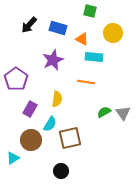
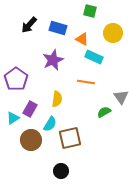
cyan rectangle: rotated 18 degrees clockwise
gray triangle: moved 2 px left, 16 px up
cyan triangle: moved 40 px up
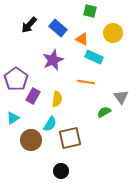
blue rectangle: rotated 24 degrees clockwise
purple rectangle: moved 3 px right, 13 px up
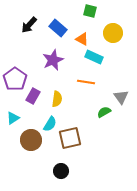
purple pentagon: moved 1 px left
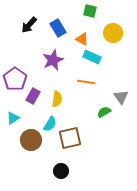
blue rectangle: rotated 18 degrees clockwise
cyan rectangle: moved 2 px left
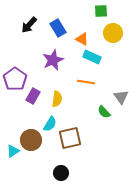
green square: moved 11 px right; rotated 16 degrees counterclockwise
green semicircle: rotated 104 degrees counterclockwise
cyan triangle: moved 33 px down
black circle: moved 2 px down
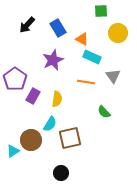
black arrow: moved 2 px left
yellow circle: moved 5 px right
gray triangle: moved 8 px left, 21 px up
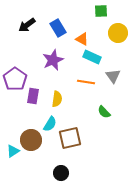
black arrow: rotated 12 degrees clockwise
purple rectangle: rotated 21 degrees counterclockwise
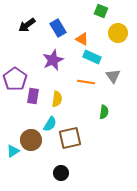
green square: rotated 24 degrees clockwise
green semicircle: rotated 128 degrees counterclockwise
